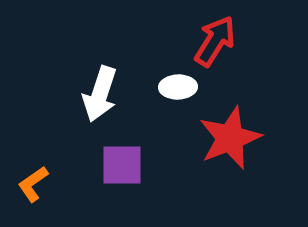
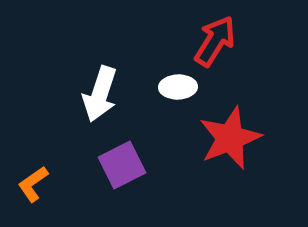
purple square: rotated 27 degrees counterclockwise
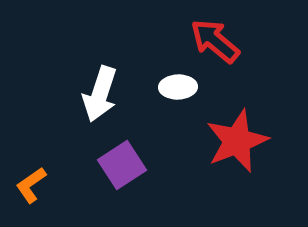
red arrow: rotated 82 degrees counterclockwise
red star: moved 7 px right, 3 px down
purple square: rotated 6 degrees counterclockwise
orange L-shape: moved 2 px left, 1 px down
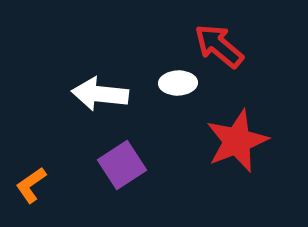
red arrow: moved 4 px right, 5 px down
white ellipse: moved 4 px up
white arrow: rotated 78 degrees clockwise
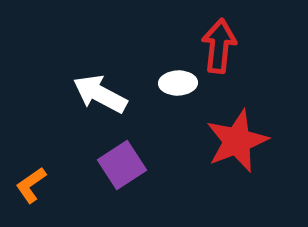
red arrow: rotated 56 degrees clockwise
white arrow: rotated 22 degrees clockwise
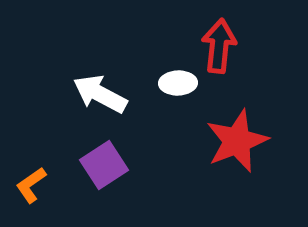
purple square: moved 18 px left
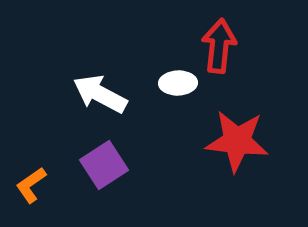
red star: rotated 28 degrees clockwise
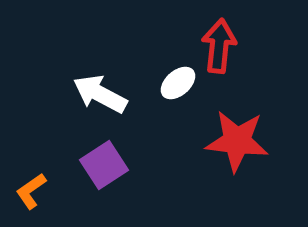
white ellipse: rotated 39 degrees counterclockwise
orange L-shape: moved 6 px down
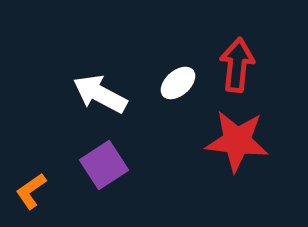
red arrow: moved 18 px right, 19 px down
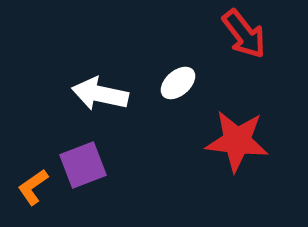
red arrow: moved 7 px right, 31 px up; rotated 136 degrees clockwise
white arrow: rotated 16 degrees counterclockwise
purple square: moved 21 px left; rotated 12 degrees clockwise
orange L-shape: moved 2 px right, 4 px up
